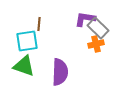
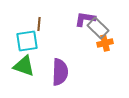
orange cross: moved 9 px right, 1 px up
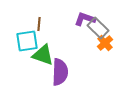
purple L-shape: rotated 10 degrees clockwise
orange cross: rotated 28 degrees counterclockwise
green triangle: moved 19 px right, 11 px up
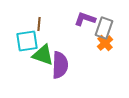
gray rectangle: moved 6 px right; rotated 65 degrees clockwise
purple semicircle: moved 7 px up
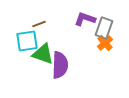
brown line: rotated 64 degrees clockwise
green triangle: moved 1 px up
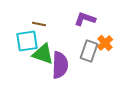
brown line: rotated 32 degrees clockwise
gray rectangle: moved 15 px left, 23 px down
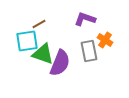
brown line: rotated 40 degrees counterclockwise
orange cross: moved 3 px up; rotated 14 degrees counterclockwise
gray rectangle: rotated 30 degrees counterclockwise
purple semicircle: moved 2 px up; rotated 20 degrees clockwise
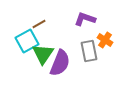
cyan square: rotated 20 degrees counterclockwise
green triangle: rotated 45 degrees clockwise
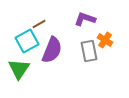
green triangle: moved 24 px left, 15 px down
purple semicircle: moved 8 px left, 13 px up
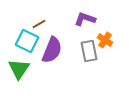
cyan square: rotated 35 degrees counterclockwise
